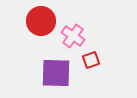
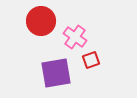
pink cross: moved 2 px right, 1 px down
purple square: rotated 12 degrees counterclockwise
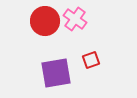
red circle: moved 4 px right
pink cross: moved 18 px up
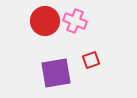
pink cross: moved 2 px down; rotated 15 degrees counterclockwise
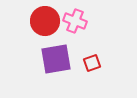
red square: moved 1 px right, 3 px down
purple square: moved 14 px up
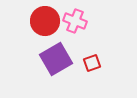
purple square: rotated 20 degrees counterclockwise
